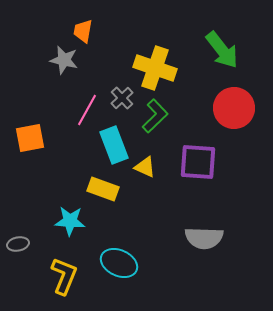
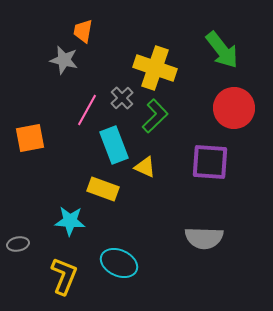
purple square: moved 12 px right
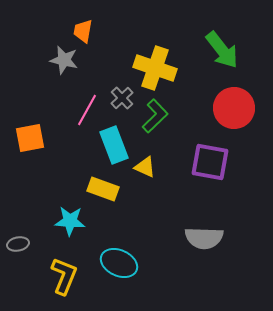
purple square: rotated 6 degrees clockwise
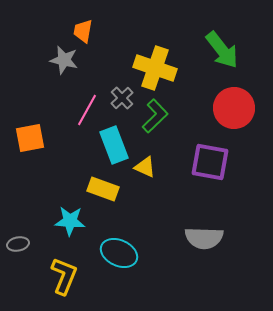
cyan ellipse: moved 10 px up
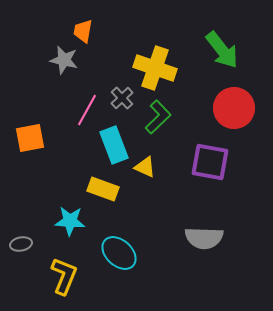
green L-shape: moved 3 px right, 1 px down
gray ellipse: moved 3 px right
cyan ellipse: rotated 18 degrees clockwise
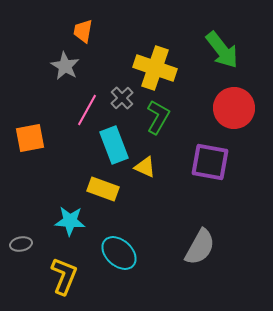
gray star: moved 1 px right, 6 px down; rotated 16 degrees clockwise
green L-shape: rotated 16 degrees counterclockwise
gray semicircle: moved 4 px left, 9 px down; rotated 63 degrees counterclockwise
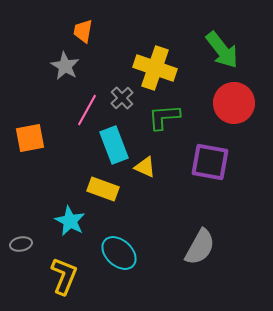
red circle: moved 5 px up
green L-shape: moved 6 px right; rotated 124 degrees counterclockwise
cyan star: rotated 24 degrees clockwise
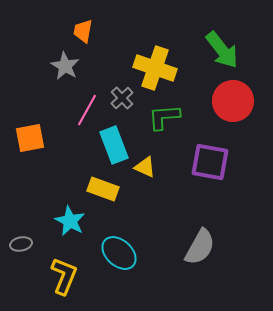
red circle: moved 1 px left, 2 px up
